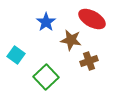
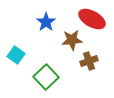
brown star: moved 1 px right; rotated 15 degrees counterclockwise
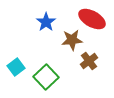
cyan square: moved 12 px down; rotated 18 degrees clockwise
brown cross: rotated 18 degrees counterclockwise
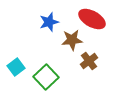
blue star: moved 3 px right; rotated 18 degrees clockwise
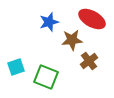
cyan square: rotated 18 degrees clockwise
green square: rotated 25 degrees counterclockwise
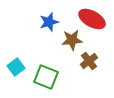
cyan square: rotated 18 degrees counterclockwise
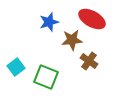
brown cross: rotated 18 degrees counterclockwise
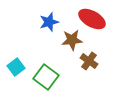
green square: rotated 15 degrees clockwise
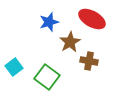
brown star: moved 2 px left, 2 px down; rotated 25 degrees counterclockwise
brown cross: rotated 24 degrees counterclockwise
cyan square: moved 2 px left
green square: moved 1 px right
